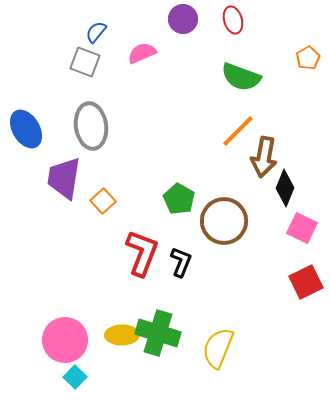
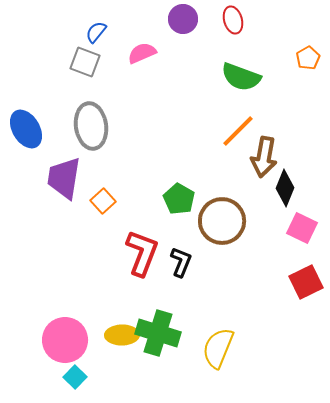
brown circle: moved 2 px left
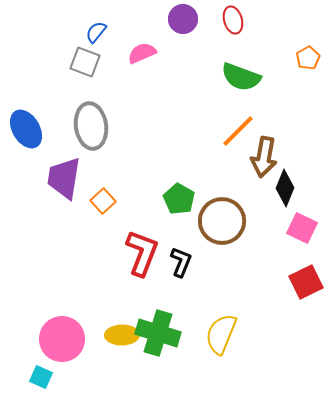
pink circle: moved 3 px left, 1 px up
yellow semicircle: moved 3 px right, 14 px up
cyan square: moved 34 px left; rotated 20 degrees counterclockwise
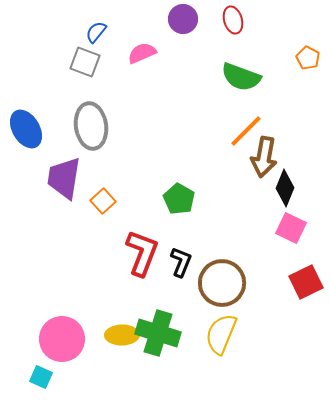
orange pentagon: rotated 15 degrees counterclockwise
orange line: moved 8 px right
brown circle: moved 62 px down
pink square: moved 11 px left
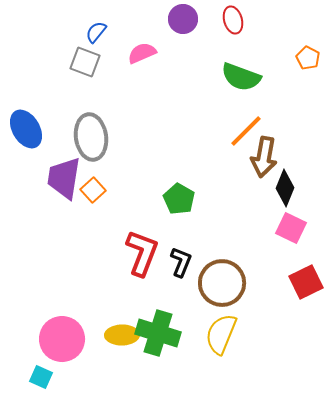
gray ellipse: moved 11 px down
orange square: moved 10 px left, 11 px up
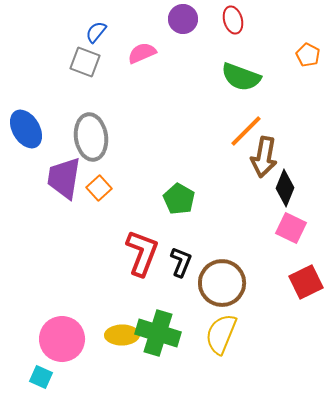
orange pentagon: moved 3 px up
orange square: moved 6 px right, 2 px up
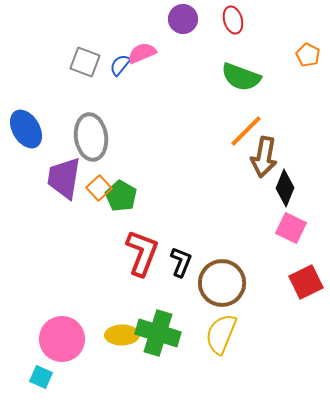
blue semicircle: moved 24 px right, 33 px down
green pentagon: moved 58 px left, 3 px up
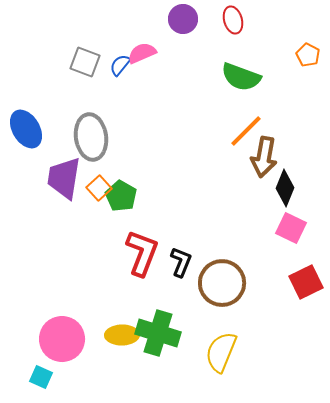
yellow semicircle: moved 18 px down
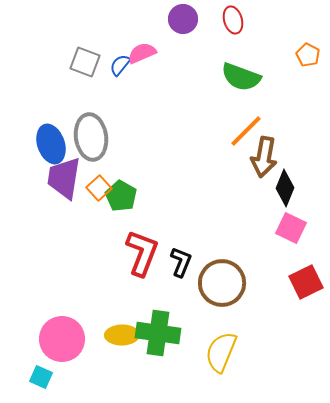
blue ellipse: moved 25 px right, 15 px down; rotated 12 degrees clockwise
green cross: rotated 9 degrees counterclockwise
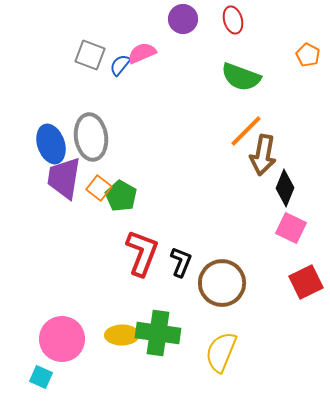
gray square: moved 5 px right, 7 px up
brown arrow: moved 1 px left, 2 px up
orange square: rotated 10 degrees counterclockwise
